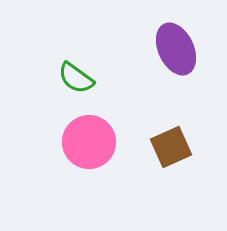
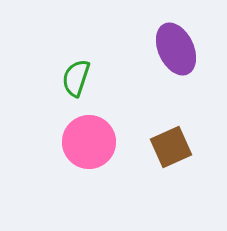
green semicircle: rotated 72 degrees clockwise
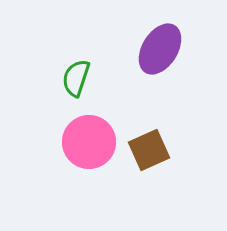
purple ellipse: moved 16 px left; rotated 57 degrees clockwise
brown square: moved 22 px left, 3 px down
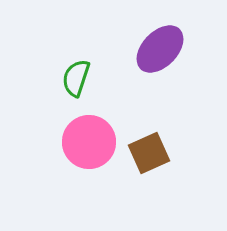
purple ellipse: rotated 12 degrees clockwise
brown square: moved 3 px down
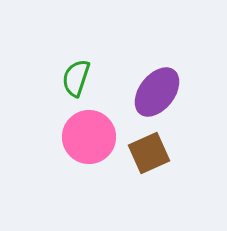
purple ellipse: moved 3 px left, 43 px down; rotated 6 degrees counterclockwise
pink circle: moved 5 px up
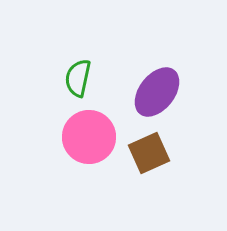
green semicircle: moved 2 px right; rotated 6 degrees counterclockwise
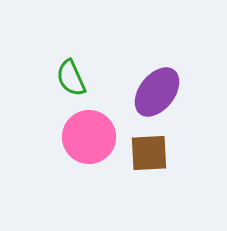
green semicircle: moved 7 px left; rotated 36 degrees counterclockwise
brown square: rotated 21 degrees clockwise
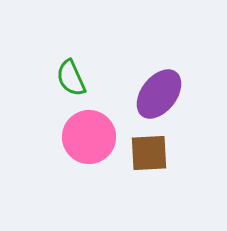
purple ellipse: moved 2 px right, 2 px down
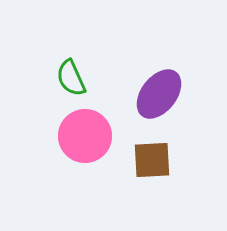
pink circle: moved 4 px left, 1 px up
brown square: moved 3 px right, 7 px down
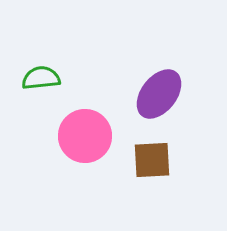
green semicircle: moved 30 px left; rotated 108 degrees clockwise
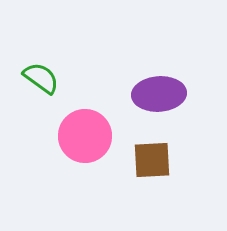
green semicircle: rotated 42 degrees clockwise
purple ellipse: rotated 48 degrees clockwise
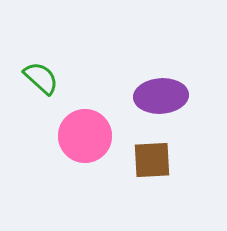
green semicircle: rotated 6 degrees clockwise
purple ellipse: moved 2 px right, 2 px down
